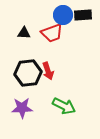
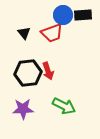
black triangle: rotated 48 degrees clockwise
purple star: moved 1 px right, 1 px down
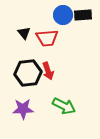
red trapezoid: moved 5 px left, 5 px down; rotated 15 degrees clockwise
